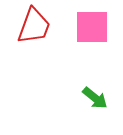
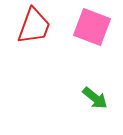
pink square: rotated 21 degrees clockwise
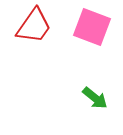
red trapezoid: rotated 15 degrees clockwise
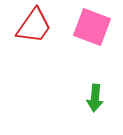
green arrow: rotated 56 degrees clockwise
